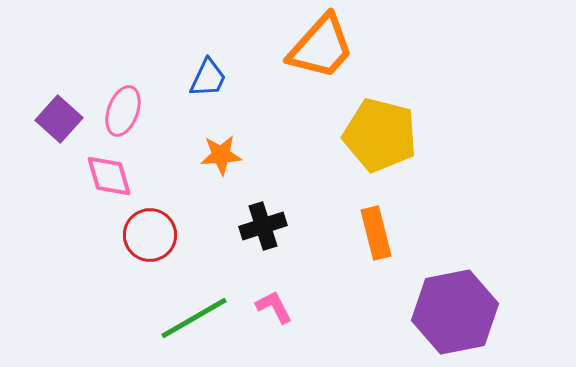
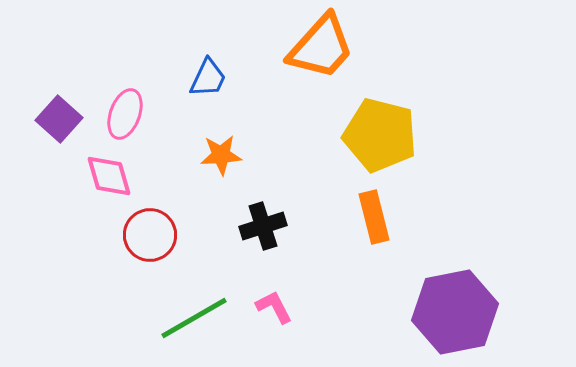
pink ellipse: moved 2 px right, 3 px down
orange rectangle: moved 2 px left, 16 px up
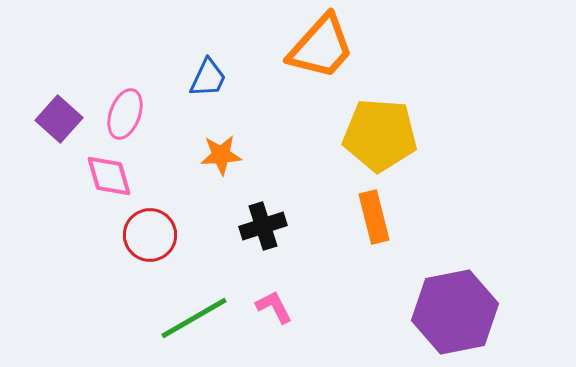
yellow pentagon: rotated 10 degrees counterclockwise
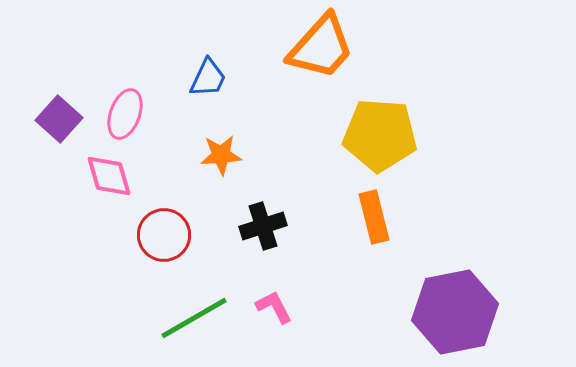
red circle: moved 14 px right
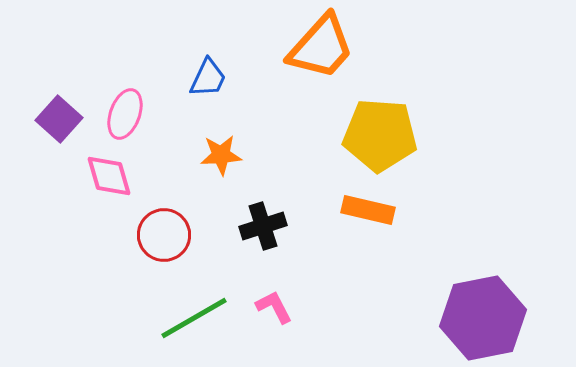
orange rectangle: moved 6 px left, 7 px up; rotated 63 degrees counterclockwise
purple hexagon: moved 28 px right, 6 px down
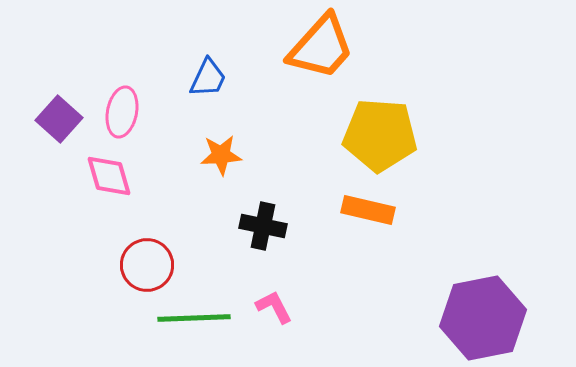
pink ellipse: moved 3 px left, 2 px up; rotated 9 degrees counterclockwise
black cross: rotated 30 degrees clockwise
red circle: moved 17 px left, 30 px down
green line: rotated 28 degrees clockwise
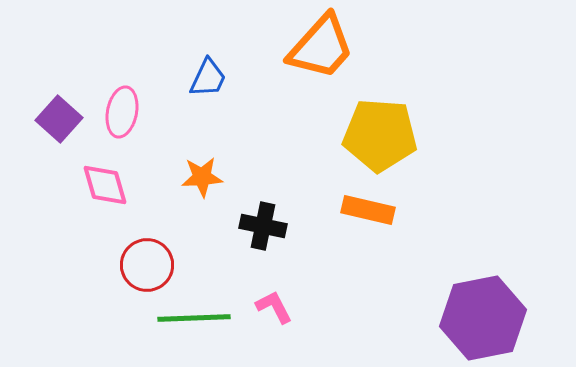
orange star: moved 19 px left, 22 px down
pink diamond: moved 4 px left, 9 px down
